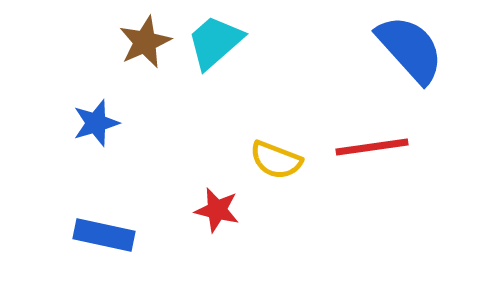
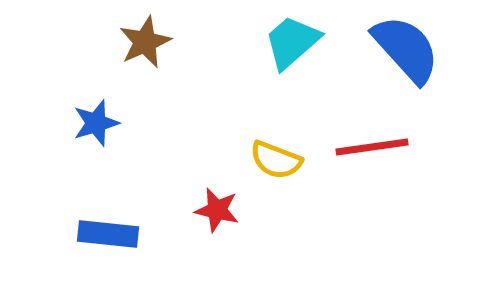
cyan trapezoid: moved 77 px right
blue semicircle: moved 4 px left
blue rectangle: moved 4 px right, 1 px up; rotated 6 degrees counterclockwise
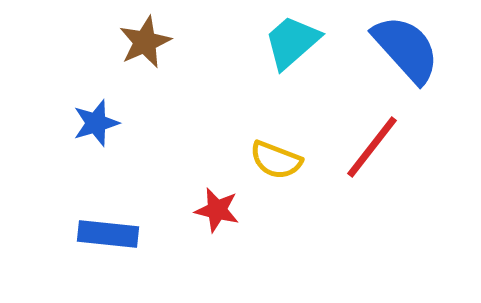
red line: rotated 44 degrees counterclockwise
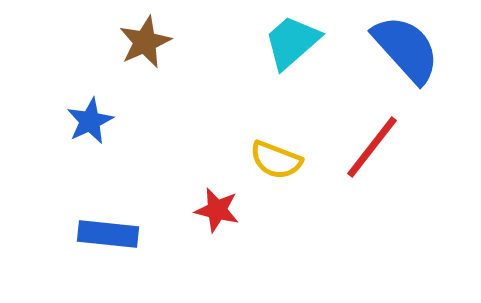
blue star: moved 6 px left, 2 px up; rotated 9 degrees counterclockwise
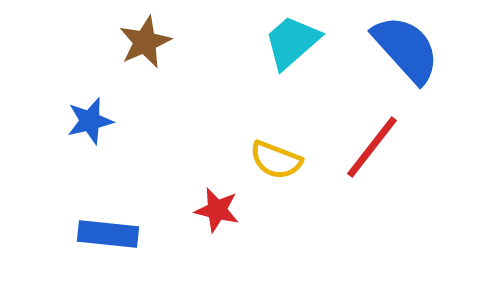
blue star: rotated 12 degrees clockwise
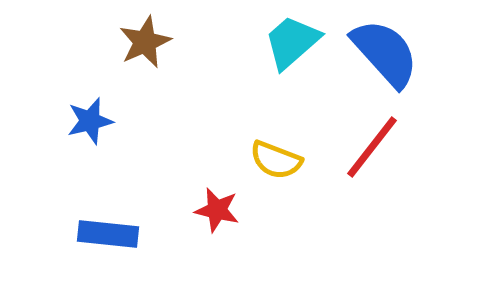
blue semicircle: moved 21 px left, 4 px down
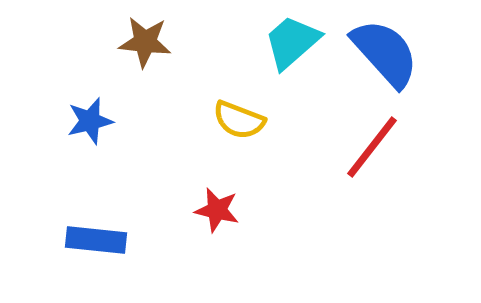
brown star: rotated 30 degrees clockwise
yellow semicircle: moved 37 px left, 40 px up
blue rectangle: moved 12 px left, 6 px down
